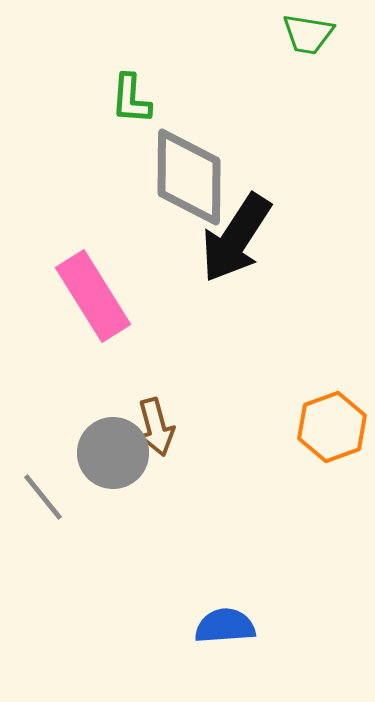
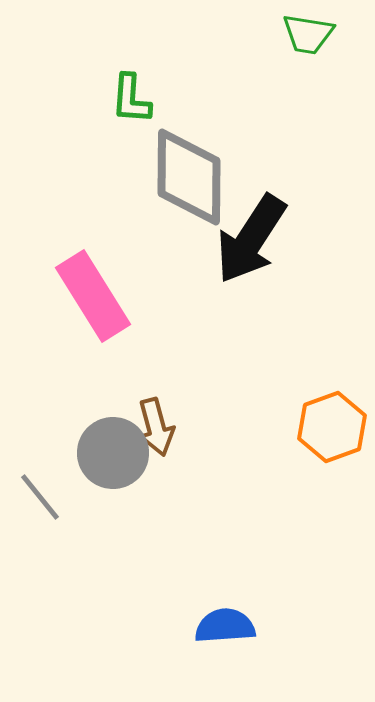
black arrow: moved 15 px right, 1 px down
gray line: moved 3 px left
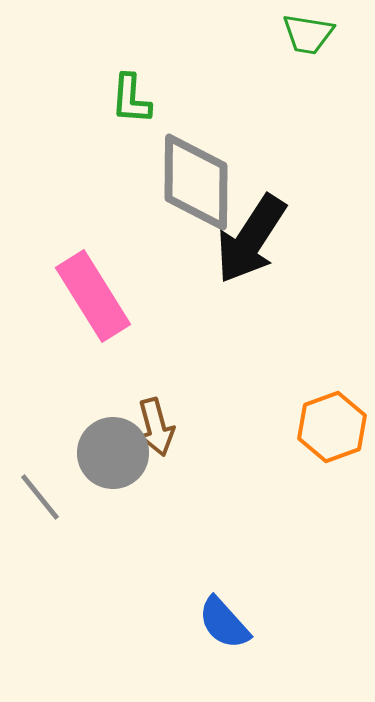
gray diamond: moved 7 px right, 5 px down
blue semicircle: moved 1 px left, 3 px up; rotated 128 degrees counterclockwise
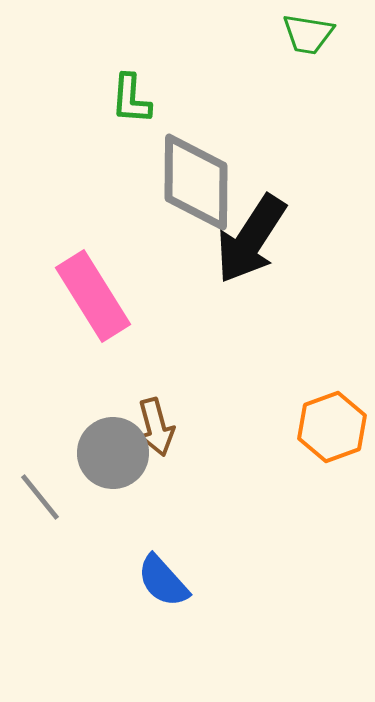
blue semicircle: moved 61 px left, 42 px up
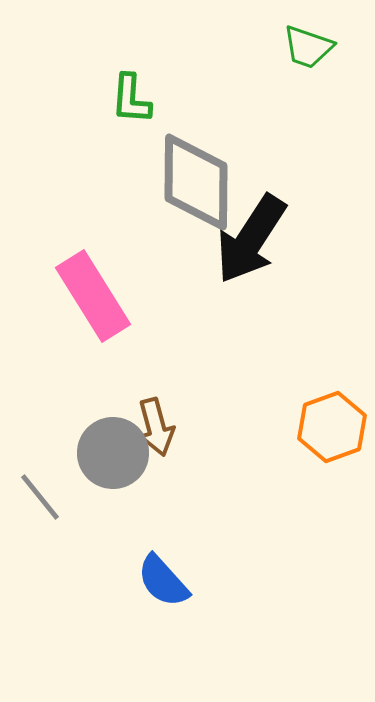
green trapezoid: moved 13 px down; rotated 10 degrees clockwise
